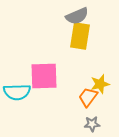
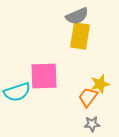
cyan semicircle: rotated 16 degrees counterclockwise
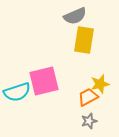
gray semicircle: moved 2 px left
yellow rectangle: moved 4 px right, 4 px down
pink square: moved 5 px down; rotated 12 degrees counterclockwise
orange trapezoid: rotated 25 degrees clockwise
gray star: moved 3 px left, 3 px up; rotated 14 degrees counterclockwise
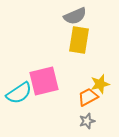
yellow rectangle: moved 5 px left
cyan semicircle: moved 2 px right, 1 px down; rotated 16 degrees counterclockwise
gray star: moved 2 px left
